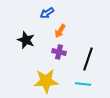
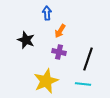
blue arrow: rotated 120 degrees clockwise
yellow star: rotated 20 degrees counterclockwise
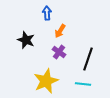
purple cross: rotated 24 degrees clockwise
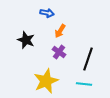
blue arrow: rotated 104 degrees clockwise
cyan line: moved 1 px right
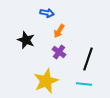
orange arrow: moved 1 px left
